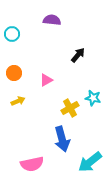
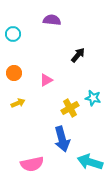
cyan circle: moved 1 px right
yellow arrow: moved 2 px down
cyan arrow: rotated 55 degrees clockwise
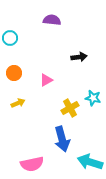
cyan circle: moved 3 px left, 4 px down
black arrow: moved 1 px right, 2 px down; rotated 42 degrees clockwise
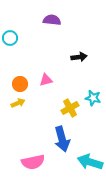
orange circle: moved 6 px right, 11 px down
pink triangle: rotated 16 degrees clockwise
pink semicircle: moved 1 px right, 2 px up
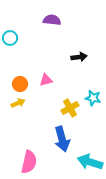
pink semicircle: moved 4 px left; rotated 65 degrees counterclockwise
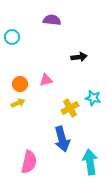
cyan circle: moved 2 px right, 1 px up
cyan arrow: rotated 65 degrees clockwise
